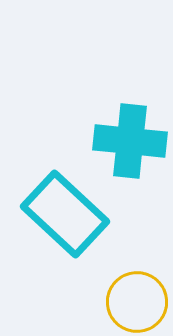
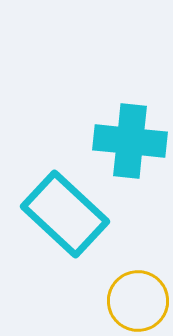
yellow circle: moved 1 px right, 1 px up
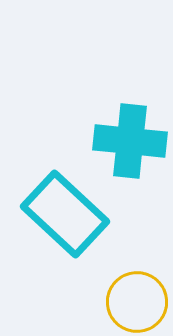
yellow circle: moved 1 px left, 1 px down
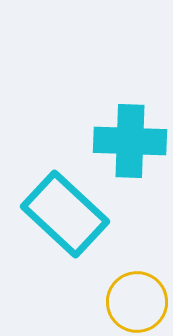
cyan cross: rotated 4 degrees counterclockwise
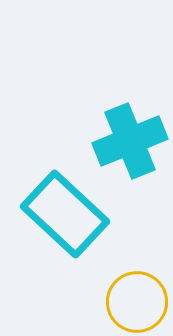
cyan cross: rotated 24 degrees counterclockwise
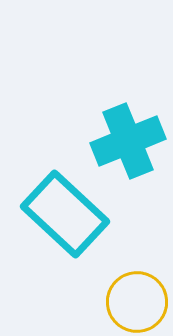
cyan cross: moved 2 px left
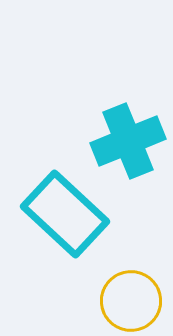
yellow circle: moved 6 px left, 1 px up
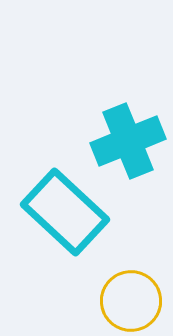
cyan rectangle: moved 2 px up
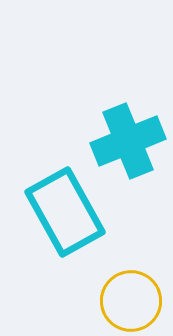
cyan rectangle: rotated 18 degrees clockwise
